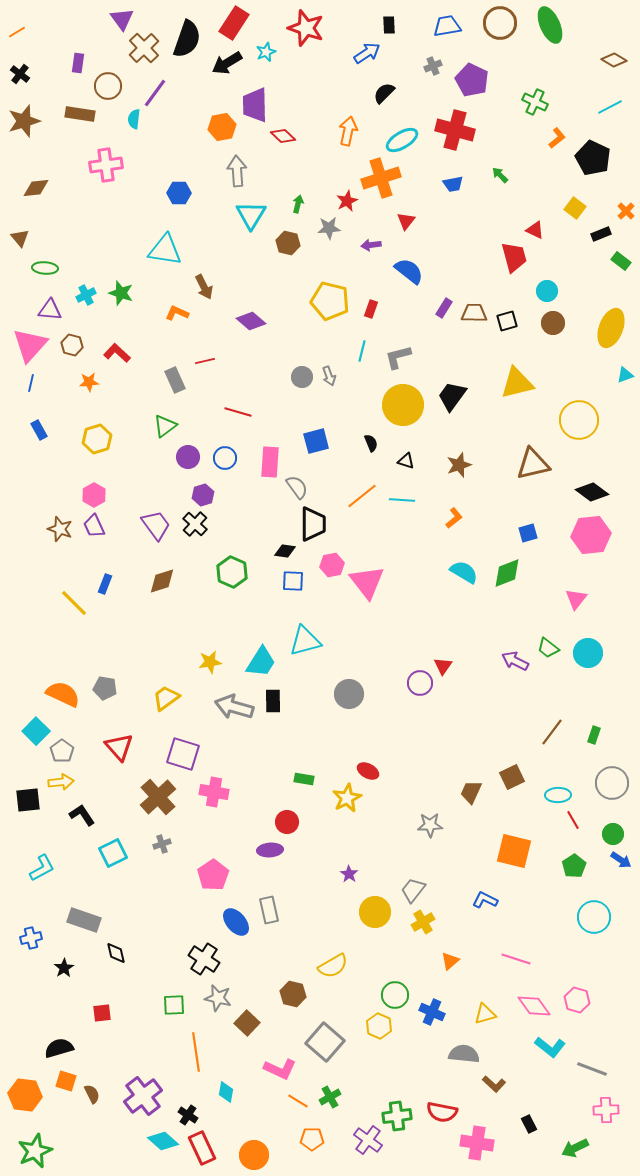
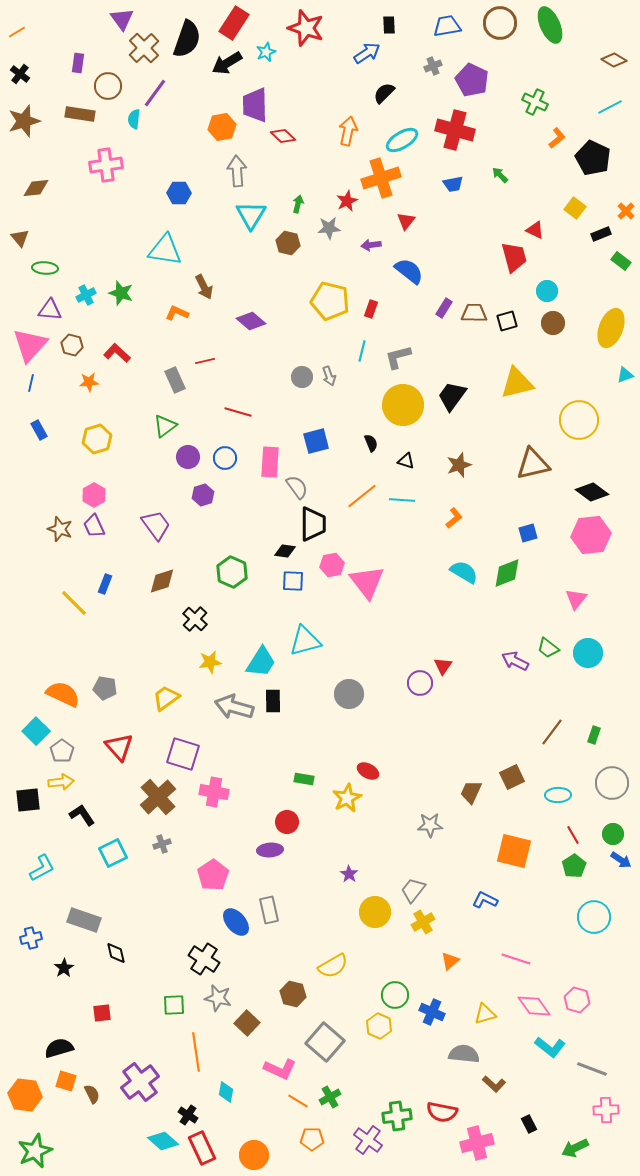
black cross at (195, 524): moved 95 px down
red line at (573, 820): moved 15 px down
purple cross at (143, 1096): moved 3 px left, 14 px up
pink cross at (477, 1143): rotated 24 degrees counterclockwise
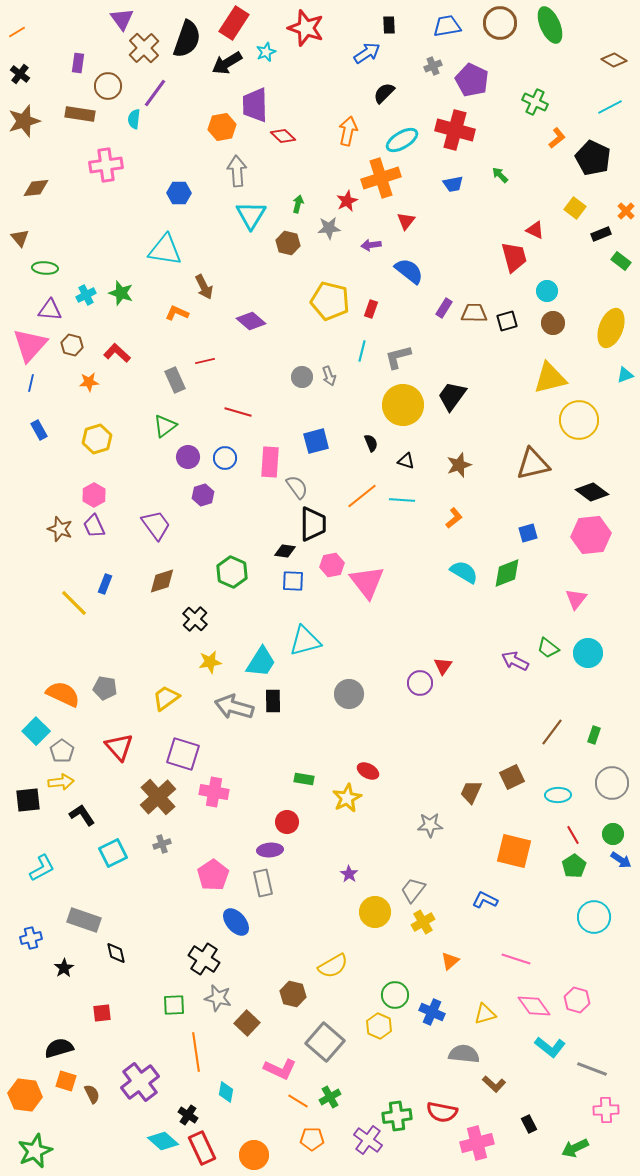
yellow triangle at (517, 383): moved 33 px right, 5 px up
gray rectangle at (269, 910): moved 6 px left, 27 px up
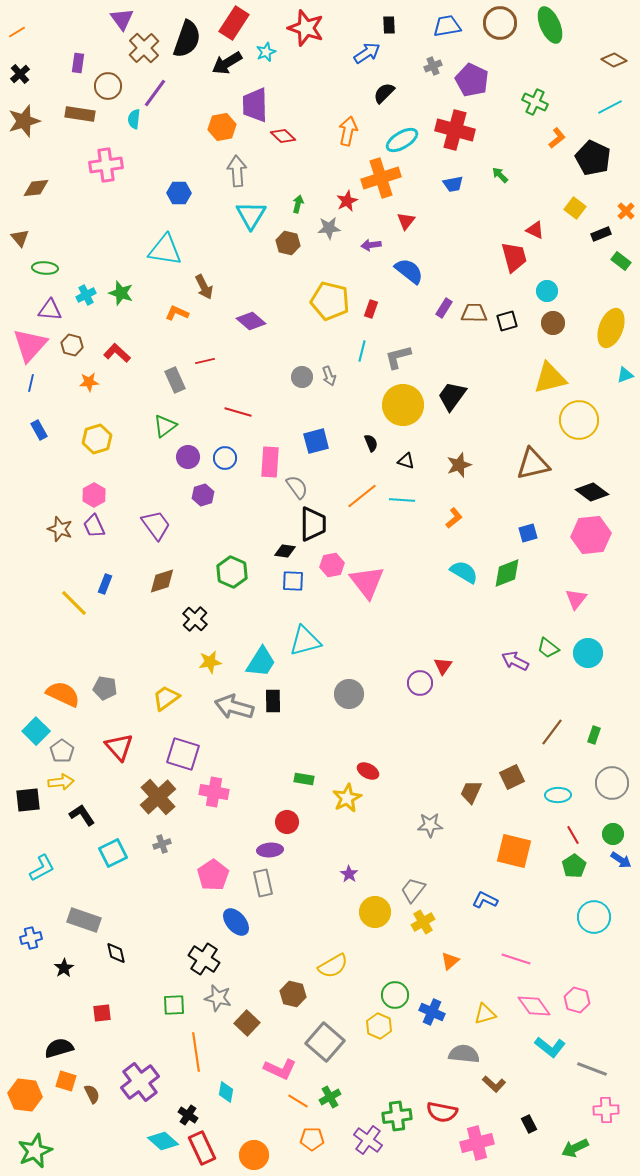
black cross at (20, 74): rotated 12 degrees clockwise
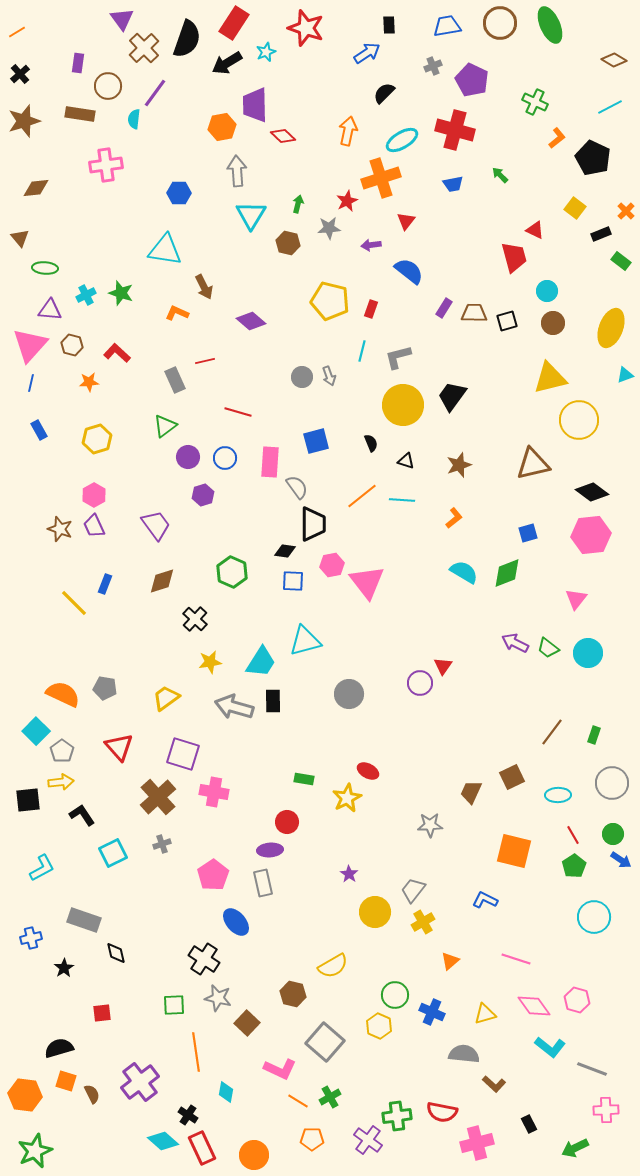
purple arrow at (515, 661): moved 18 px up
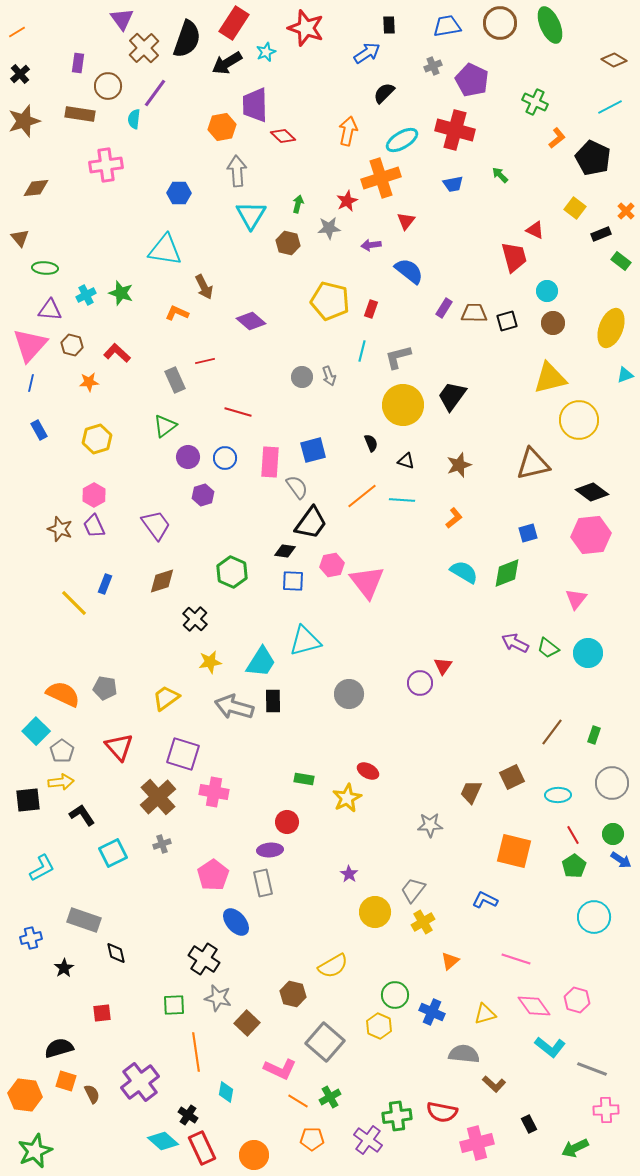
blue square at (316, 441): moved 3 px left, 9 px down
black trapezoid at (313, 524): moved 2 px left, 1 px up; rotated 36 degrees clockwise
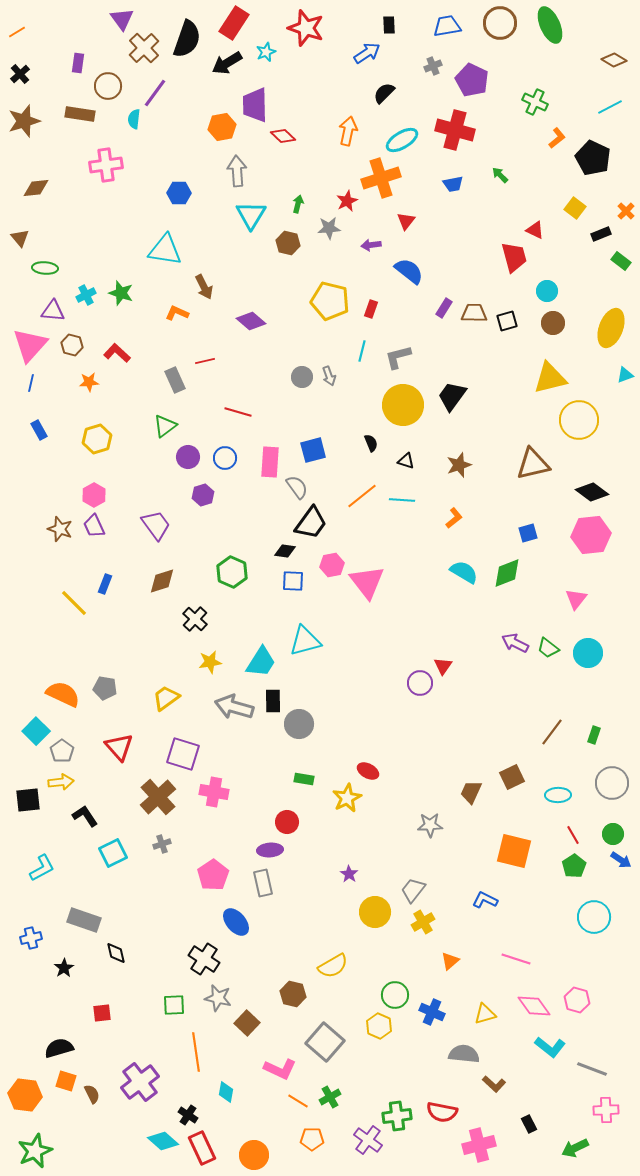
purple triangle at (50, 310): moved 3 px right, 1 px down
gray circle at (349, 694): moved 50 px left, 30 px down
black L-shape at (82, 815): moved 3 px right, 1 px down
pink cross at (477, 1143): moved 2 px right, 2 px down
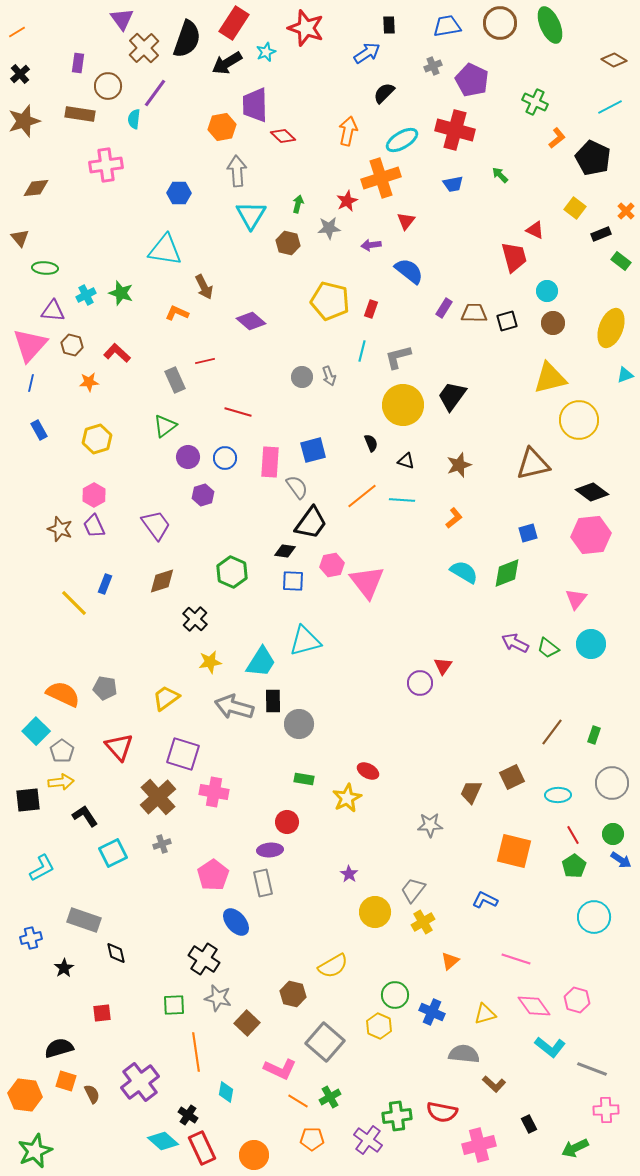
cyan circle at (588, 653): moved 3 px right, 9 px up
